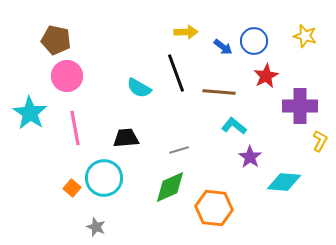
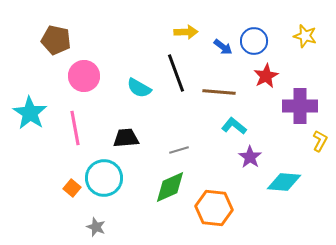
pink circle: moved 17 px right
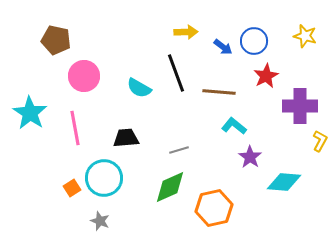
orange square: rotated 18 degrees clockwise
orange hexagon: rotated 18 degrees counterclockwise
gray star: moved 4 px right, 6 px up
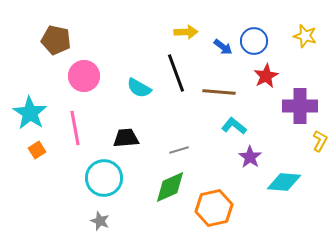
orange square: moved 35 px left, 38 px up
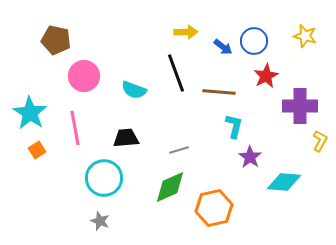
cyan semicircle: moved 5 px left, 2 px down; rotated 10 degrees counterclockwise
cyan L-shape: rotated 65 degrees clockwise
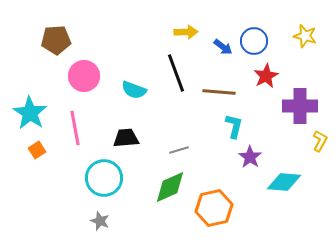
brown pentagon: rotated 16 degrees counterclockwise
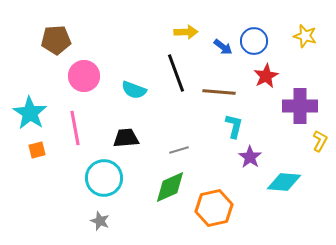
orange square: rotated 18 degrees clockwise
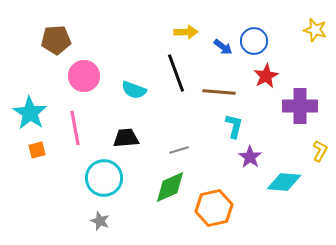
yellow star: moved 10 px right, 6 px up
yellow L-shape: moved 10 px down
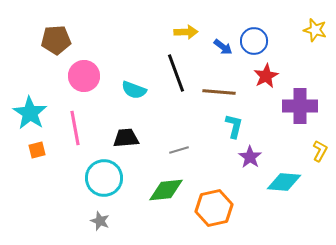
green diamond: moved 4 px left, 3 px down; rotated 18 degrees clockwise
